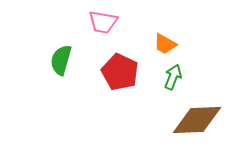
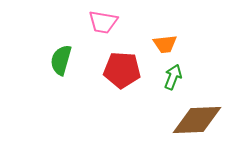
orange trapezoid: rotated 35 degrees counterclockwise
red pentagon: moved 2 px right, 2 px up; rotated 21 degrees counterclockwise
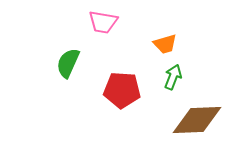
orange trapezoid: rotated 10 degrees counterclockwise
green semicircle: moved 7 px right, 3 px down; rotated 8 degrees clockwise
red pentagon: moved 20 px down
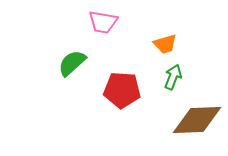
green semicircle: moved 4 px right; rotated 24 degrees clockwise
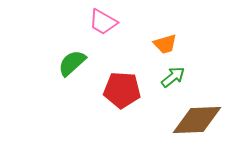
pink trapezoid: rotated 20 degrees clockwise
green arrow: rotated 30 degrees clockwise
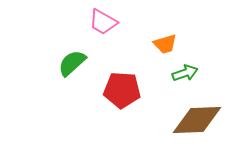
green arrow: moved 12 px right, 4 px up; rotated 20 degrees clockwise
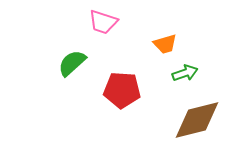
pink trapezoid: rotated 12 degrees counterclockwise
brown diamond: rotated 12 degrees counterclockwise
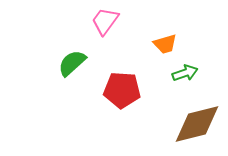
pink trapezoid: moved 2 px right, 1 px up; rotated 108 degrees clockwise
brown diamond: moved 4 px down
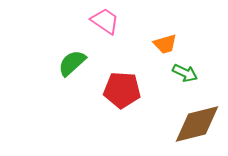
pink trapezoid: rotated 88 degrees clockwise
green arrow: rotated 45 degrees clockwise
